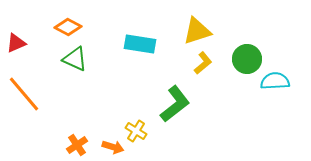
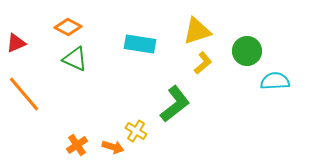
green circle: moved 8 px up
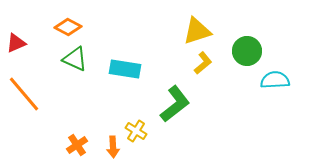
cyan rectangle: moved 15 px left, 25 px down
cyan semicircle: moved 1 px up
orange arrow: rotated 70 degrees clockwise
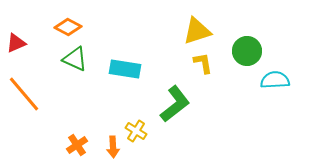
yellow L-shape: rotated 60 degrees counterclockwise
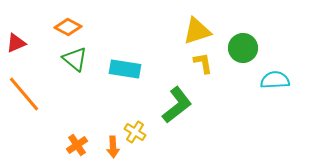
green circle: moved 4 px left, 3 px up
green triangle: rotated 16 degrees clockwise
green L-shape: moved 2 px right, 1 px down
yellow cross: moved 1 px left, 1 px down
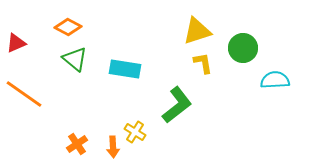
orange line: rotated 15 degrees counterclockwise
orange cross: moved 1 px up
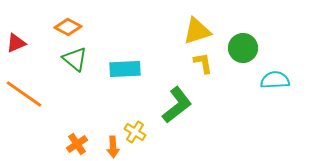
cyan rectangle: rotated 12 degrees counterclockwise
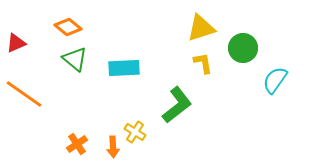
orange diamond: rotated 12 degrees clockwise
yellow triangle: moved 4 px right, 3 px up
cyan rectangle: moved 1 px left, 1 px up
cyan semicircle: rotated 52 degrees counterclockwise
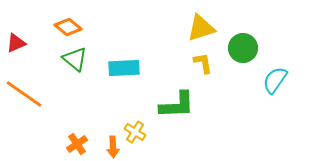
green L-shape: rotated 36 degrees clockwise
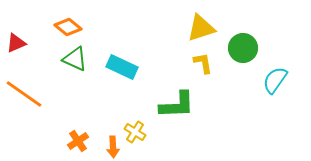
green triangle: rotated 16 degrees counterclockwise
cyan rectangle: moved 2 px left, 1 px up; rotated 28 degrees clockwise
orange cross: moved 1 px right, 3 px up
